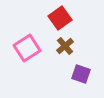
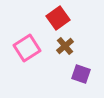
red square: moved 2 px left
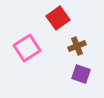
brown cross: moved 12 px right; rotated 18 degrees clockwise
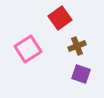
red square: moved 2 px right
pink square: moved 1 px right, 1 px down
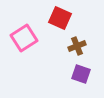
red square: rotated 30 degrees counterclockwise
pink square: moved 4 px left, 11 px up
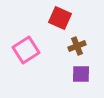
pink square: moved 2 px right, 12 px down
purple square: rotated 18 degrees counterclockwise
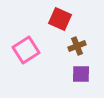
red square: moved 1 px down
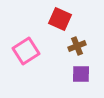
pink square: moved 1 px down
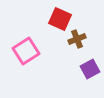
brown cross: moved 7 px up
purple square: moved 9 px right, 5 px up; rotated 30 degrees counterclockwise
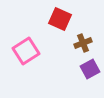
brown cross: moved 6 px right, 4 px down
